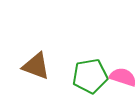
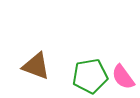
pink semicircle: rotated 144 degrees counterclockwise
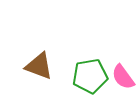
brown triangle: moved 3 px right
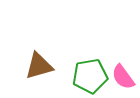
brown triangle: rotated 36 degrees counterclockwise
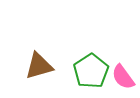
green pentagon: moved 1 px right, 5 px up; rotated 24 degrees counterclockwise
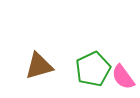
green pentagon: moved 2 px right, 2 px up; rotated 8 degrees clockwise
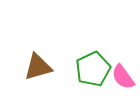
brown triangle: moved 1 px left, 1 px down
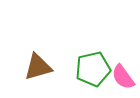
green pentagon: rotated 12 degrees clockwise
